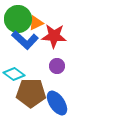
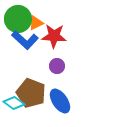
cyan diamond: moved 29 px down
brown pentagon: rotated 20 degrees clockwise
blue ellipse: moved 3 px right, 2 px up
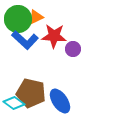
orange triangle: moved 6 px up
purple circle: moved 16 px right, 17 px up
brown pentagon: rotated 8 degrees counterclockwise
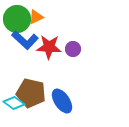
green circle: moved 1 px left
red star: moved 5 px left, 11 px down
blue ellipse: moved 2 px right
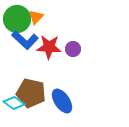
orange triangle: rotated 21 degrees counterclockwise
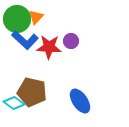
purple circle: moved 2 px left, 8 px up
brown pentagon: moved 1 px right, 1 px up
blue ellipse: moved 18 px right
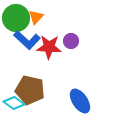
green circle: moved 1 px left, 1 px up
blue L-shape: moved 2 px right
brown pentagon: moved 2 px left, 2 px up
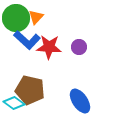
purple circle: moved 8 px right, 6 px down
